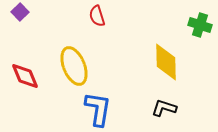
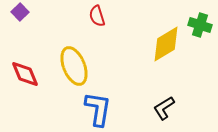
yellow diamond: moved 18 px up; rotated 60 degrees clockwise
red diamond: moved 2 px up
black L-shape: rotated 50 degrees counterclockwise
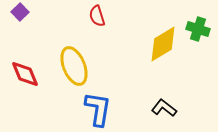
green cross: moved 2 px left, 4 px down
yellow diamond: moved 3 px left
black L-shape: rotated 70 degrees clockwise
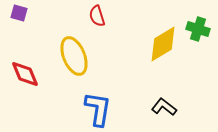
purple square: moved 1 px left, 1 px down; rotated 30 degrees counterclockwise
yellow ellipse: moved 10 px up
black L-shape: moved 1 px up
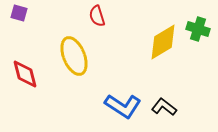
yellow diamond: moved 2 px up
red diamond: rotated 8 degrees clockwise
blue L-shape: moved 25 px right, 3 px up; rotated 114 degrees clockwise
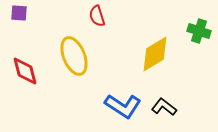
purple square: rotated 12 degrees counterclockwise
green cross: moved 1 px right, 2 px down
yellow diamond: moved 8 px left, 12 px down
red diamond: moved 3 px up
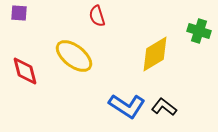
yellow ellipse: rotated 30 degrees counterclockwise
blue L-shape: moved 4 px right
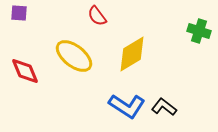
red semicircle: rotated 20 degrees counterclockwise
yellow diamond: moved 23 px left
red diamond: rotated 8 degrees counterclockwise
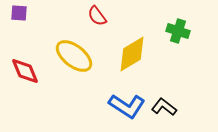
green cross: moved 21 px left
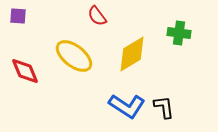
purple square: moved 1 px left, 3 px down
green cross: moved 1 px right, 2 px down; rotated 10 degrees counterclockwise
black L-shape: rotated 45 degrees clockwise
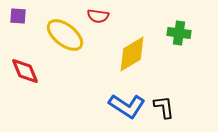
red semicircle: moved 1 px right; rotated 45 degrees counterclockwise
yellow ellipse: moved 9 px left, 21 px up
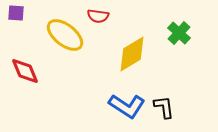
purple square: moved 2 px left, 3 px up
green cross: rotated 35 degrees clockwise
